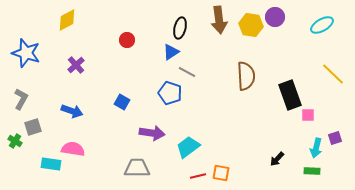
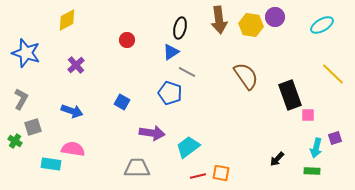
brown semicircle: rotated 32 degrees counterclockwise
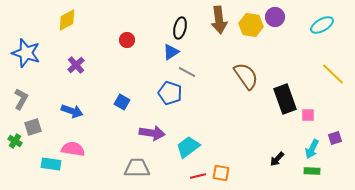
black rectangle: moved 5 px left, 4 px down
cyan arrow: moved 4 px left, 1 px down; rotated 12 degrees clockwise
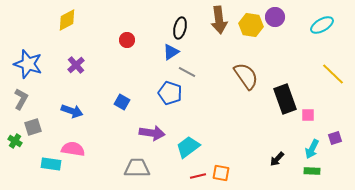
blue star: moved 2 px right, 11 px down
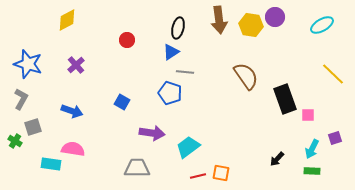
black ellipse: moved 2 px left
gray line: moved 2 px left; rotated 24 degrees counterclockwise
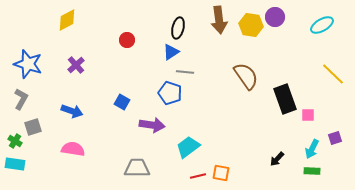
purple arrow: moved 8 px up
cyan rectangle: moved 36 px left
